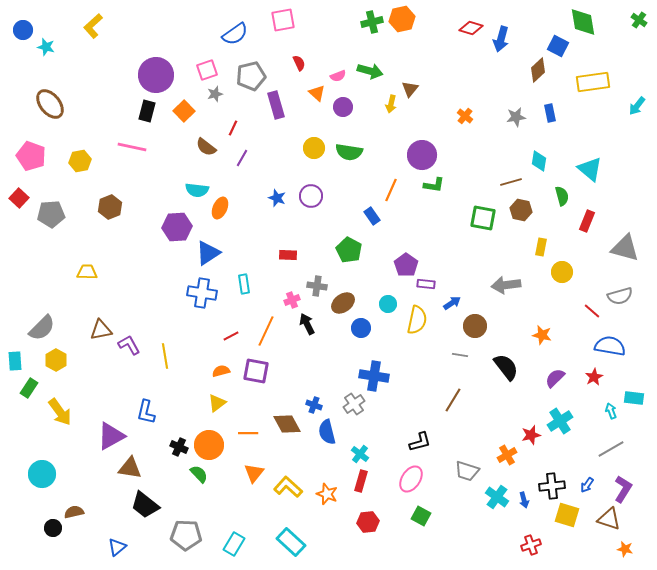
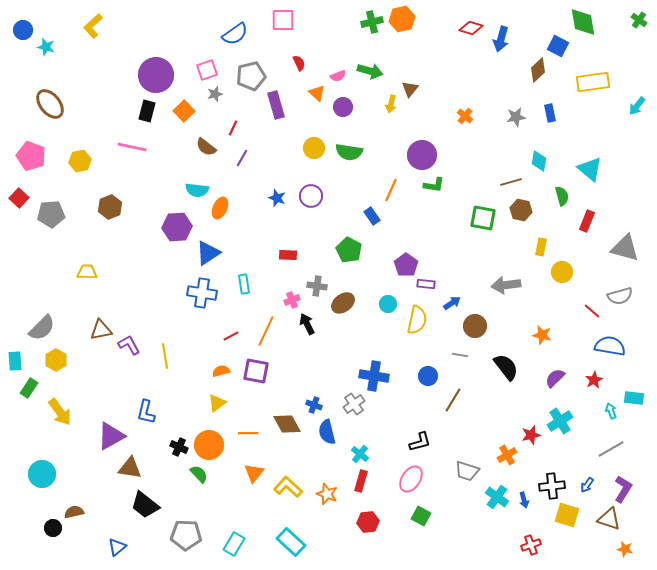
pink square at (283, 20): rotated 10 degrees clockwise
blue circle at (361, 328): moved 67 px right, 48 px down
red star at (594, 377): moved 3 px down
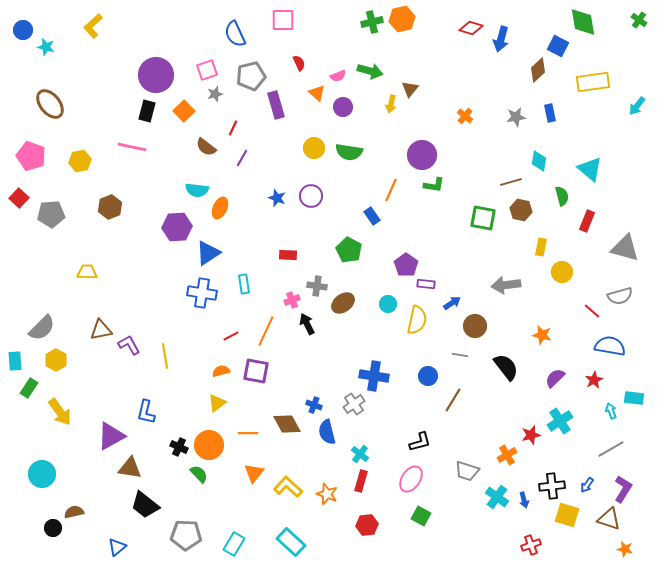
blue semicircle at (235, 34): rotated 100 degrees clockwise
red hexagon at (368, 522): moved 1 px left, 3 px down
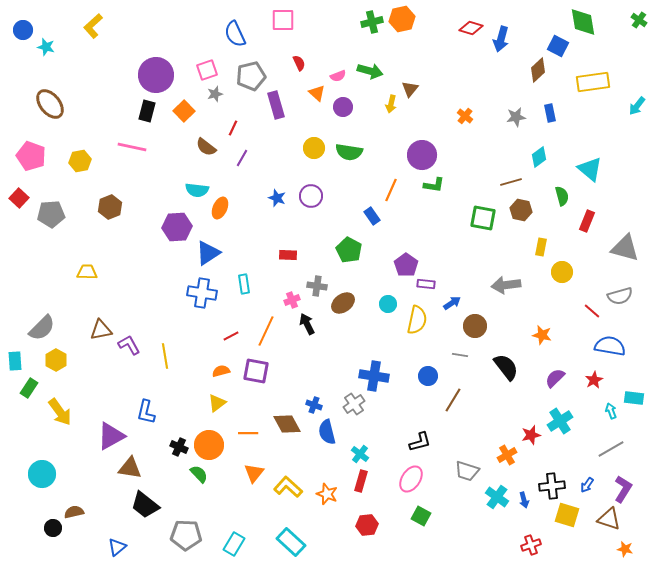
cyan diamond at (539, 161): moved 4 px up; rotated 45 degrees clockwise
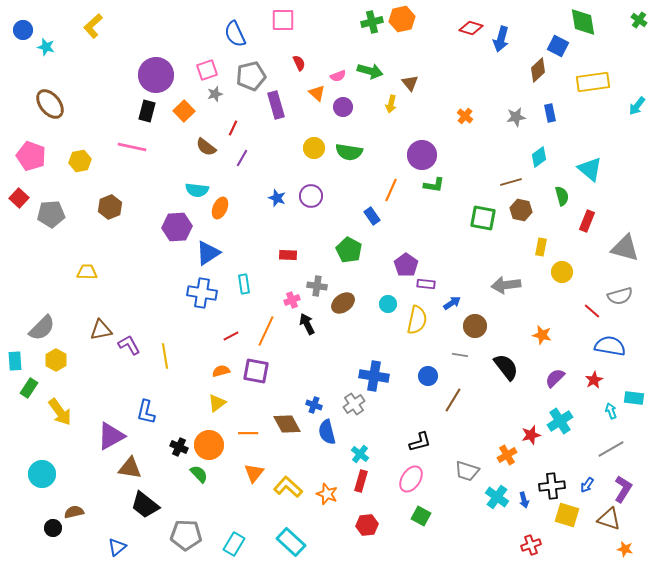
brown triangle at (410, 89): moved 6 px up; rotated 18 degrees counterclockwise
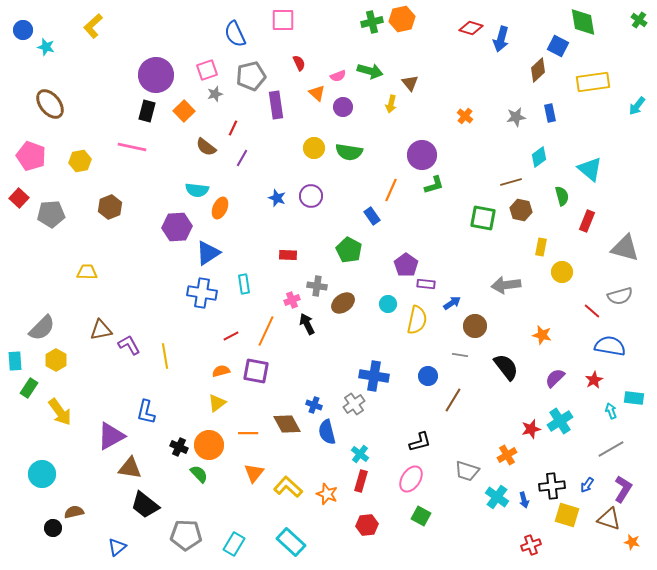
purple rectangle at (276, 105): rotated 8 degrees clockwise
green L-shape at (434, 185): rotated 25 degrees counterclockwise
red star at (531, 435): moved 6 px up
orange star at (625, 549): moved 7 px right, 7 px up
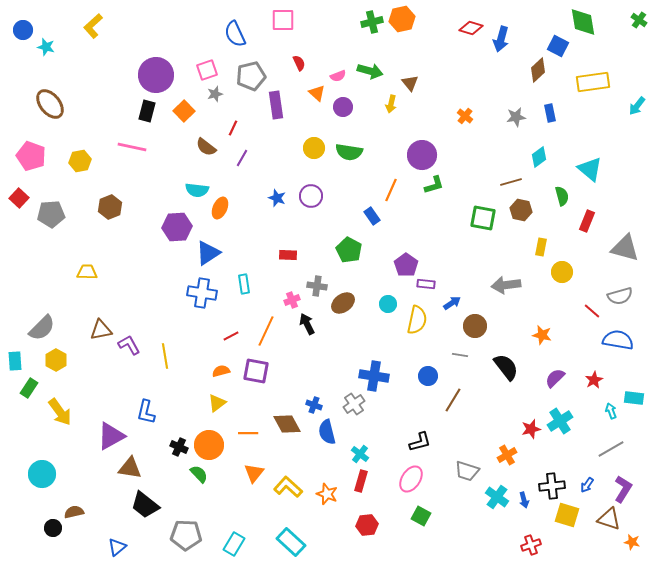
blue semicircle at (610, 346): moved 8 px right, 6 px up
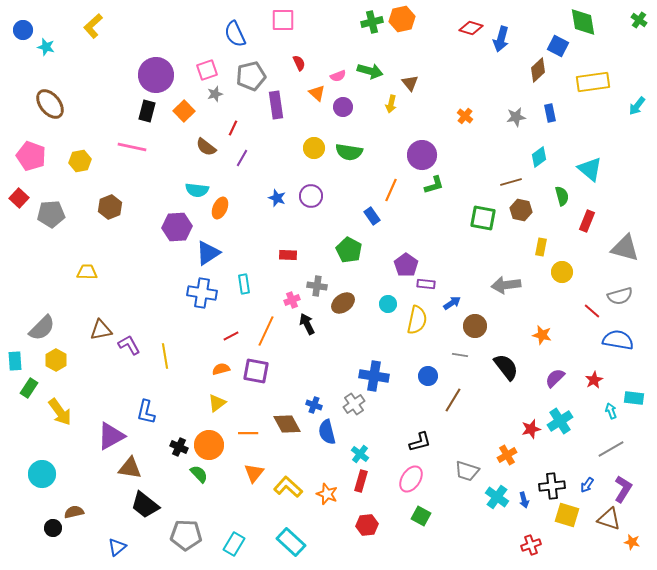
orange semicircle at (221, 371): moved 2 px up
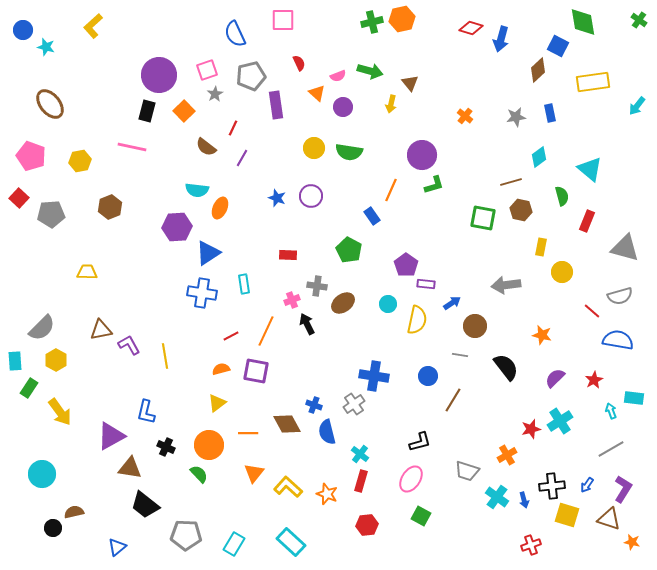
purple circle at (156, 75): moved 3 px right
gray star at (215, 94): rotated 14 degrees counterclockwise
black cross at (179, 447): moved 13 px left
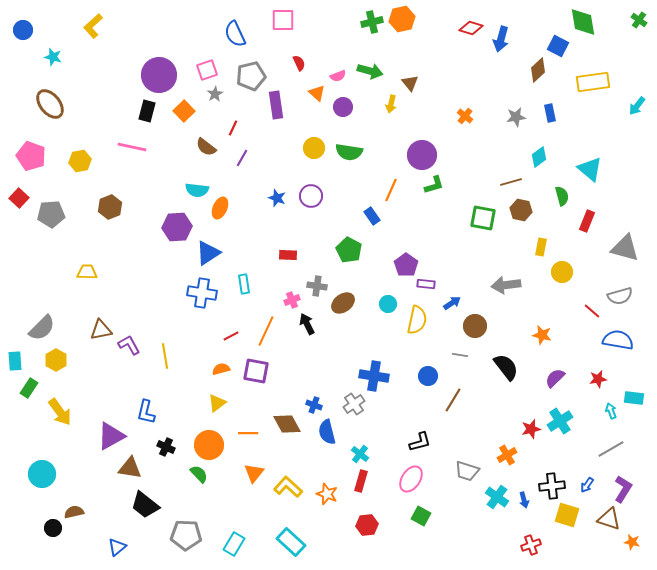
cyan star at (46, 47): moved 7 px right, 10 px down
red star at (594, 380): moved 4 px right, 1 px up; rotated 18 degrees clockwise
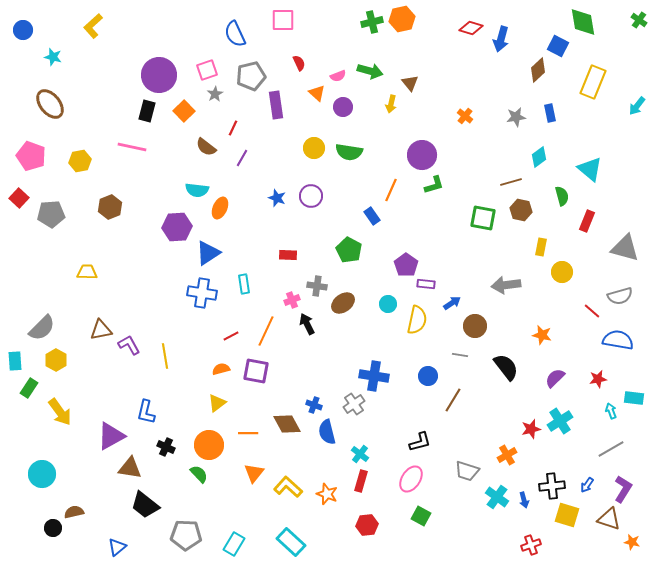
yellow rectangle at (593, 82): rotated 60 degrees counterclockwise
